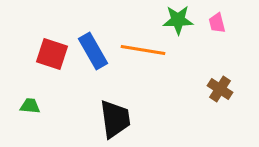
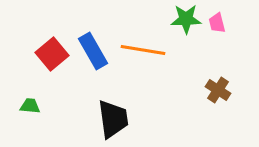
green star: moved 8 px right, 1 px up
red square: rotated 32 degrees clockwise
brown cross: moved 2 px left, 1 px down
black trapezoid: moved 2 px left
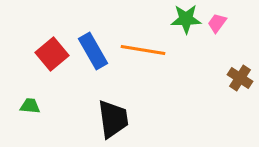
pink trapezoid: rotated 50 degrees clockwise
brown cross: moved 22 px right, 12 px up
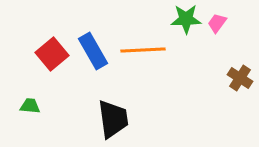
orange line: rotated 12 degrees counterclockwise
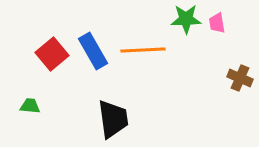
pink trapezoid: rotated 45 degrees counterclockwise
brown cross: rotated 10 degrees counterclockwise
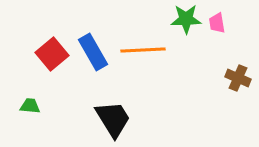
blue rectangle: moved 1 px down
brown cross: moved 2 px left
black trapezoid: rotated 24 degrees counterclockwise
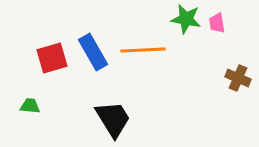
green star: rotated 12 degrees clockwise
red square: moved 4 px down; rotated 24 degrees clockwise
